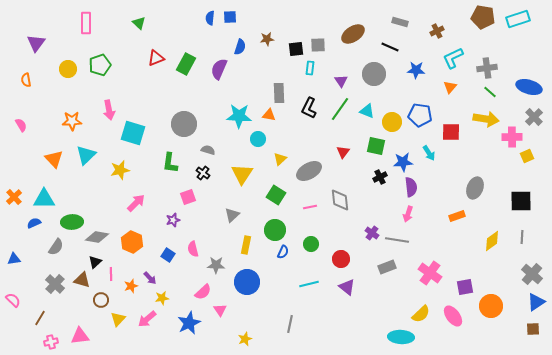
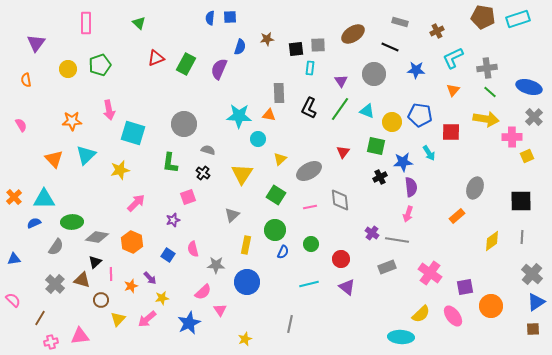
orange triangle at (450, 87): moved 3 px right, 3 px down
orange rectangle at (457, 216): rotated 21 degrees counterclockwise
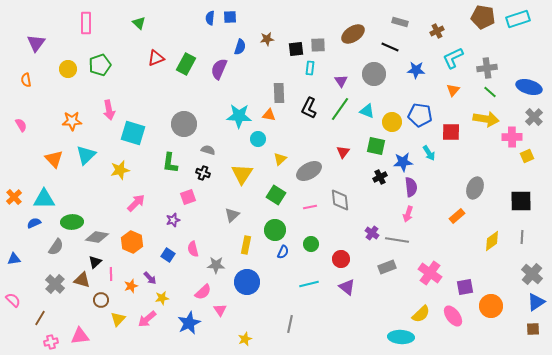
black cross at (203, 173): rotated 16 degrees counterclockwise
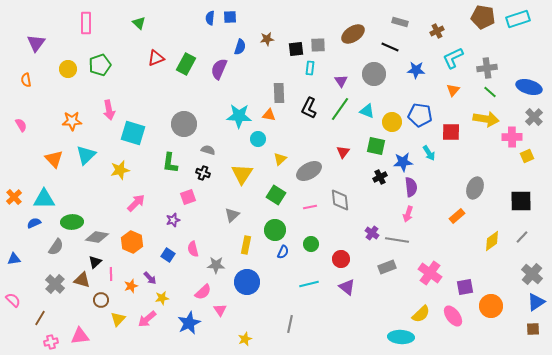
gray line at (522, 237): rotated 40 degrees clockwise
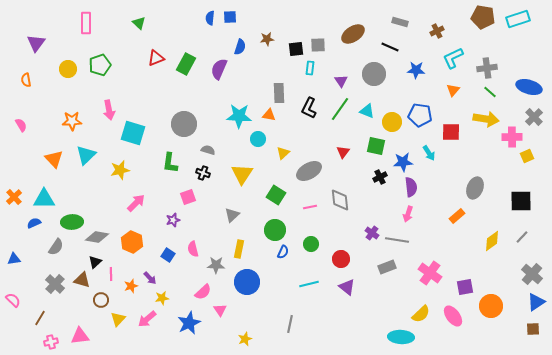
yellow triangle at (280, 159): moved 3 px right, 6 px up
yellow rectangle at (246, 245): moved 7 px left, 4 px down
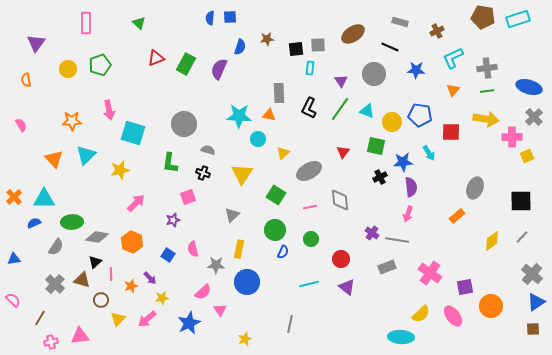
green line at (490, 92): moved 3 px left, 1 px up; rotated 48 degrees counterclockwise
green circle at (311, 244): moved 5 px up
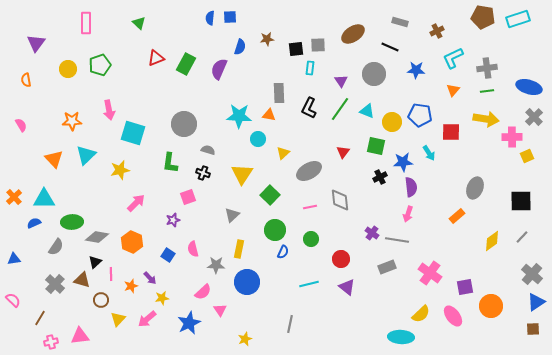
green square at (276, 195): moved 6 px left; rotated 12 degrees clockwise
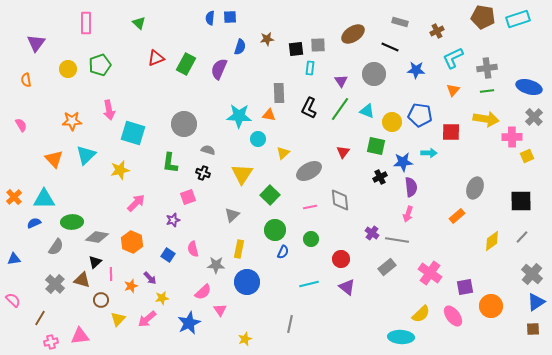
cyan arrow at (429, 153): rotated 56 degrees counterclockwise
gray rectangle at (387, 267): rotated 18 degrees counterclockwise
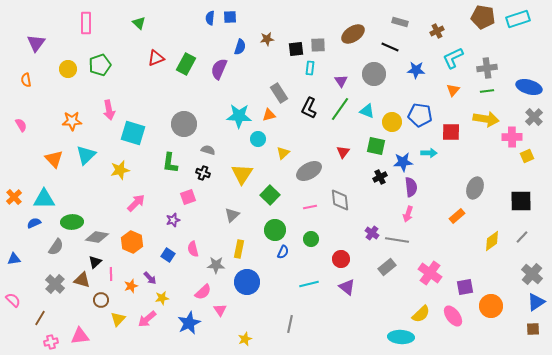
gray rectangle at (279, 93): rotated 30 degrees counterclockwise
orange triangle at (269, 115): rotated 24 degrees counterclockwise
